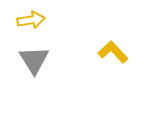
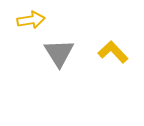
gray triangle: moved 25 px right, 7 px up
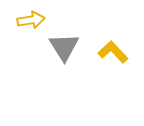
gray triangle: moved 5 px right, 6 px up
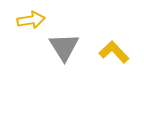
yellow L-shape: moved 1 px right
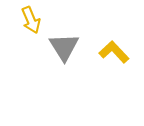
yellow arrow: rotated 76 degrees clockwise
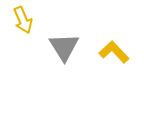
yellow arrow: moved 8 px left
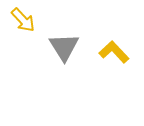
yellow arrow: rotated 20 degrees counterclockwise
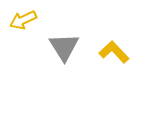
yellow arrow: rotated 108 degrees clockwise
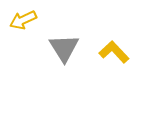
gray triangle: moved 1 px down
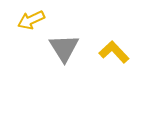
yellow arrow: moved 8 px right
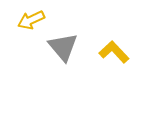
gray triangle: moved 1 px left, 1 px up; rotated 8 degrees counterclockwise
